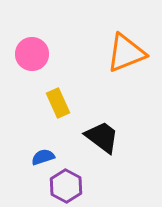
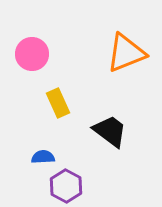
black trapezoid: moved 8 px right, 6 px up
blue semicircle: rotated 15 degrees clockwise
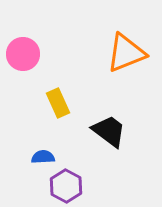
pink circle: moved 9 px left
black trapezoid: moved 1 px left
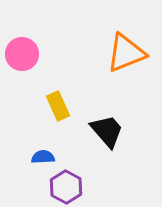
pink circle: moved 1 px left
yellow rectangle: moved 3 px down
black trapezoid: moved 2 px left; rotated 12 degrees clockwise
purple hexagon: moved 1 px down
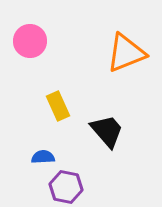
pink circle: moved 8 px right, 13 px up
purple hexagon: rotated 16 degrees counterclockwise
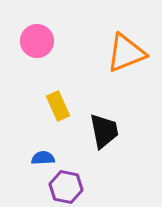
pink circle: moved 7 px right
black trapezoid: moved 3 px left; rotated 30 degrees clockwise
blue semicircle: moved 1 px down
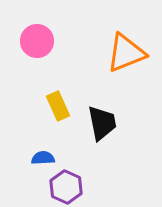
black trapezoid: moved 2 px left, 8 px up
purple hexagon: rotated 12 degrees clockwise
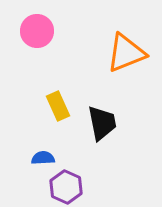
pink circle: moved 10 px up
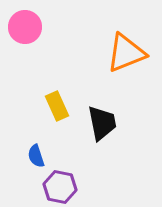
pink circle: moved 12 px left, 4 px up
yellow rectangle: moved 1 px left
blue semicircle: moved 7 px left, 2 px up; rotated 105 degrees counterclockwise
purple hexagon: moved 6 px left; rotated 12 degrees counterclockwise
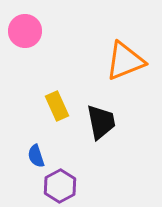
pink circle: moved 4 px down
orange triangle: moved 1 px left, 8 px down
black trapezoid: moved 1 px left, 1 px up
purple hexagon: moved 1 px up; rotated 20 degrees clockwise
